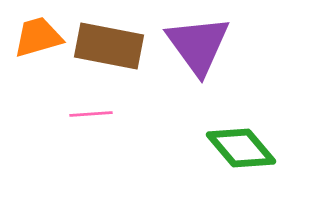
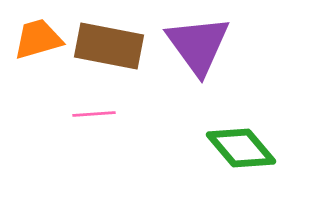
orange trapezoid: moved 2 px down
pink line: moved 3 px right
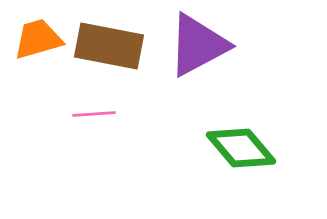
purple triangle: rotated 38 degrees clockwise
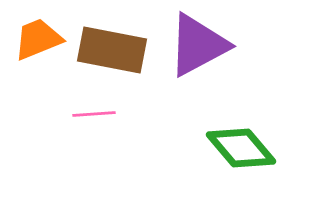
orange trapezoid: rotated 6 degrees counterclockwise
brown rectangle: moved 3 px right, 4 px down
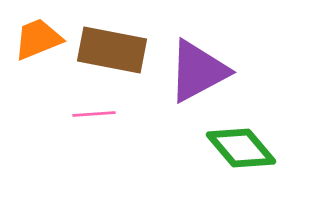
purple triangle: moved 26 px down
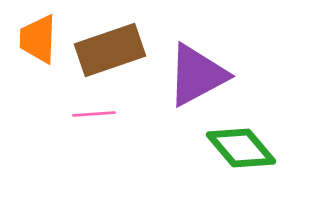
orange trapezoid: rotated 66 degrees counterclockwise
brown rectangle: moved 2 px left; rotated 30 degrees counterclockwise
purple triangle: moved 1 px left, 4 px down
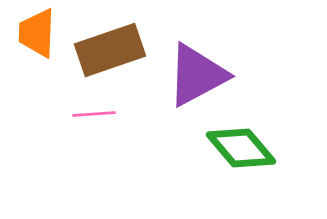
orange trapezoid: moved 1 px left, 6 px up
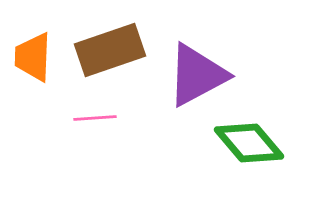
orange trapezoid: moved 4 px left, 24 px down
pink line: moved 1 px right, 4 px down
green diamond: moved 8 px right, 5 px up
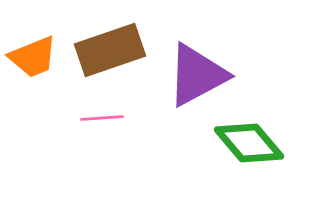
orange trapezoid: rotated 114 degrees counterclockwise
pink line: moved 7 px right
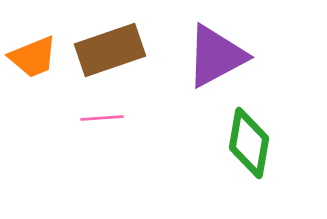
purple triangle: moved 19 px right, 19 px up
green diamond: rotated 50 degrees clockwise
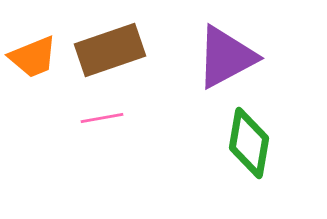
purple triangle: moved 10 px right, 1 px down
pink line: rotated 6 degrees counterclockwise
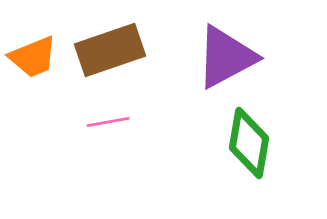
pink line: moved 6 px right, 4 px down
